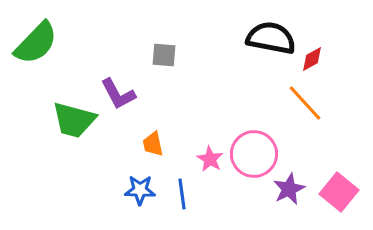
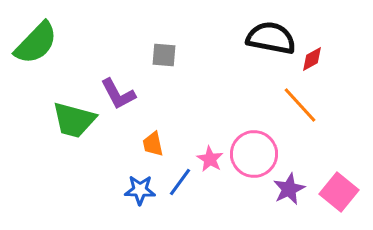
orange line: moved 5 px left, 2 px down
blue line: moved 2 px left, 12 px up; rotated 44 degrees clockwise
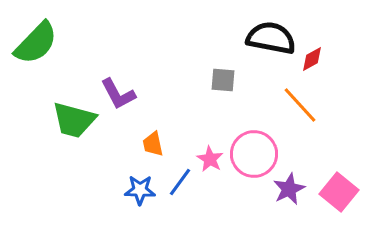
gray square: moved 59 px right, 25 px down
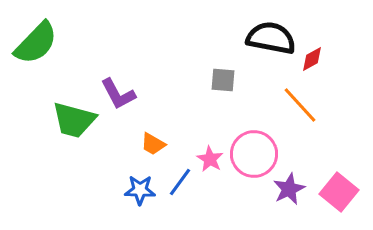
orange trapezoid: rotated 48 degrees counterclockwise
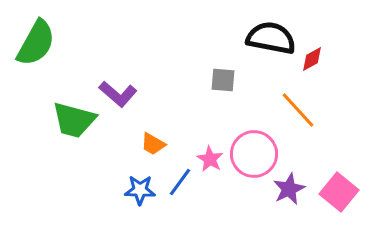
green semicircle: rotated 15 degrees counterclockwise
purple L-shape: rotated 21 degrees counterclockwise
orange line: moved 2 px left, 5 px down
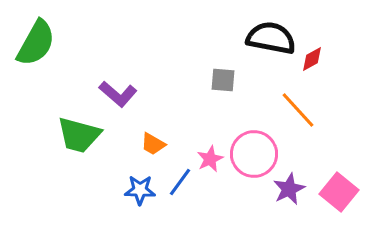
green trapezoid: moved 5 px right, 15 px down
pink star: rotated 16 degrees clockwise
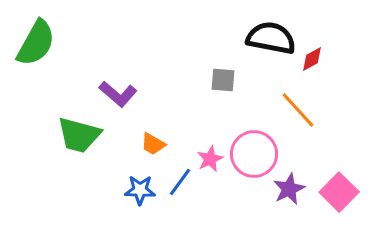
pink square: rotated 6 degrees clockwise
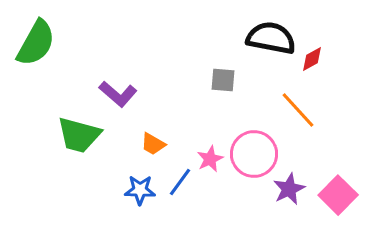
pink square: moved 1 px left, 3 px down
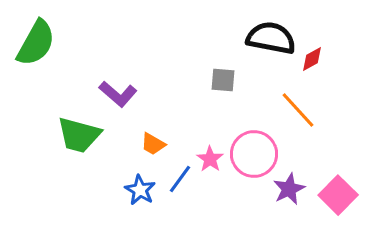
pink star: rotated 12 degrees counterclockwise
blue line: moved 3 px up
blue star: rotated 28 degrees clockwise
